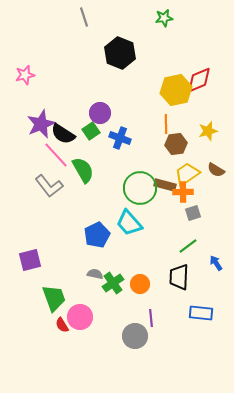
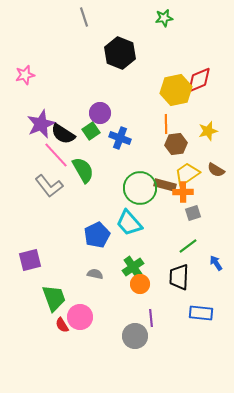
green cross: moved 20 px right, 16 px up
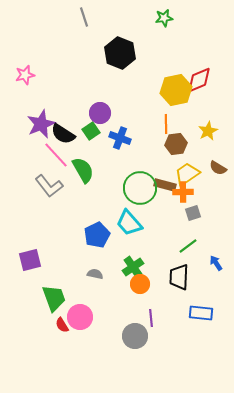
yellow star: rotated 12 degrees counterclockwise
brown semicircle: moved 2 px right, 2 px up
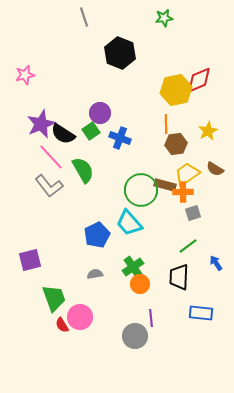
pink line: moved 5 px left, 2 px down
brown semicircle: moved 3 px left, 1 px down
green circle: moved 1 px right, 2 px down
gray semicircle: rotated 21 degrees counterclockwise
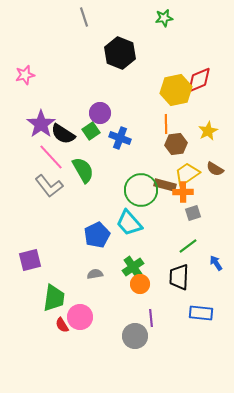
purple star: rotated 12 degrees counterclockwise
green trapezoid: rotated 28 degrees clockwise
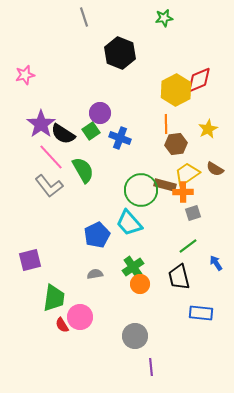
yellow hexagon: rotated 16 degrees counterclockwise
yellow star: moved 2 px up
black trapezoid: rotated 16 degrees counterclockwise
purple line: moved 49 px down
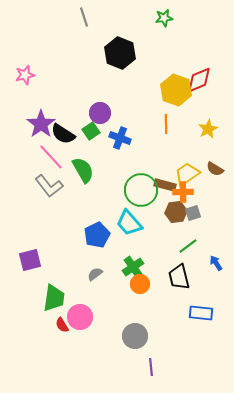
yellow hexagon: rotated 12 degrees counterclockwise
brown hexagon: moved 68 px down
gray semicircle: rotated 28 degrees counterclockwise
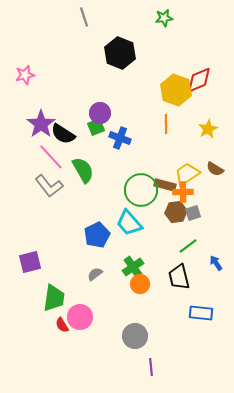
green square: moved 5 px right, 4 px up; rotated 12 degrees clockwise
purple square: moved 2 px down
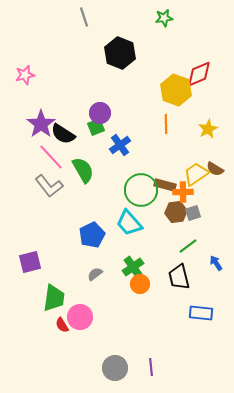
red diamond: moved 6 px up
blue cross: moved 7 px down; rotated 35 degrees clockwise
yellow trapezoid: moved 9 px right
blue pentagon: moved 5 px left
gray circle: moved 20 px left, 32 px down
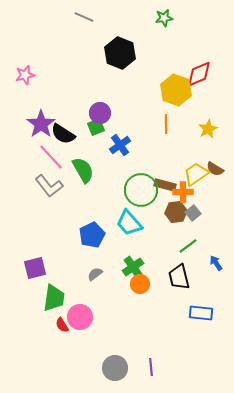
gray line: rotated 48 degrees counterclockwise
gray square: rotated 21 degrees counterclockwise
purple square: moved 5 px right, 6 px down
